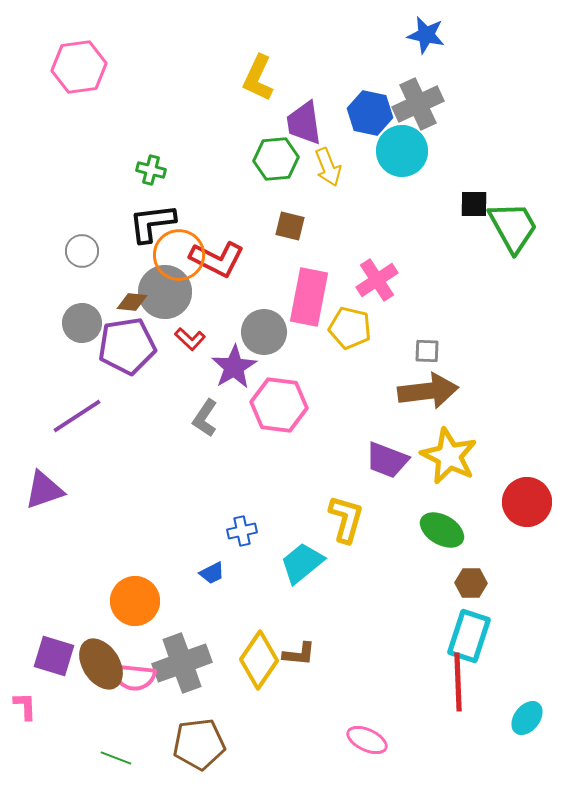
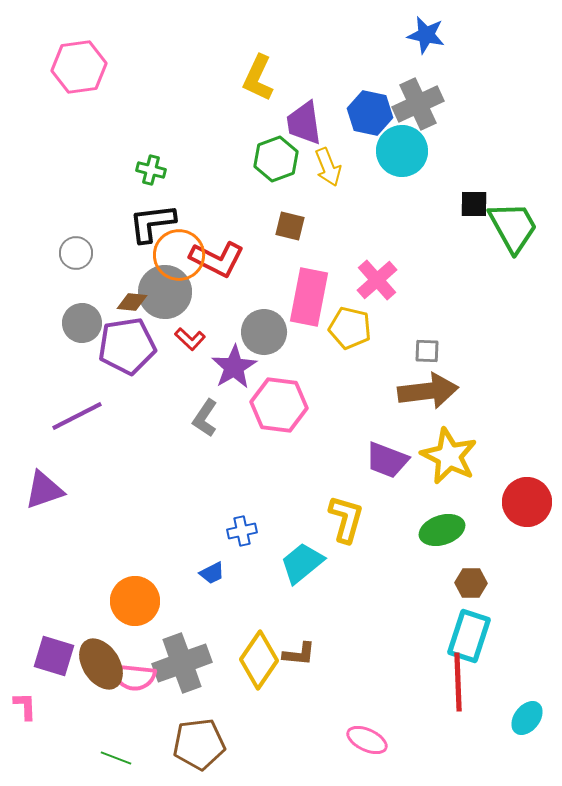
green hexagon at (276, 159): rotated 15 degrees counterclockwise
gray circle at (82, 251): moved 6 px left, 2 px down
pink cross at (377, 280): rotated 9 degrees counterclockwise
purple line at (77, 416): rotated 6 degrees clockwise
green ellipse at (442, 530): rotated 48 degrees counterclockwise
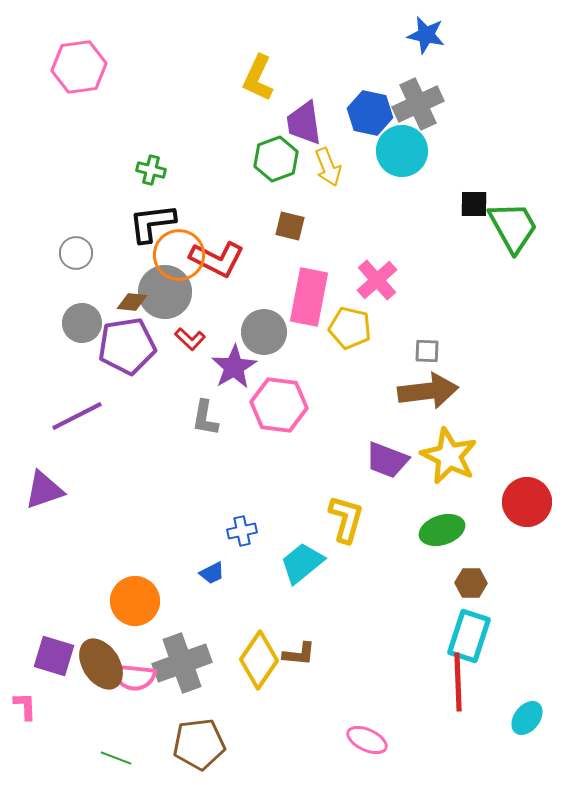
gray L-shape at (205, 418): rotated 24 degrees counterclockwise
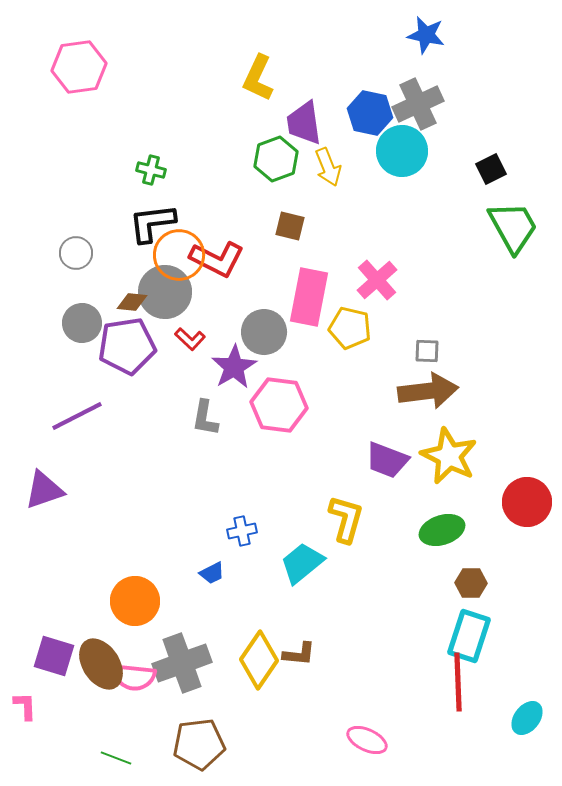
black square at (474, 204): moved 17 px right, 35 px up; rotated 28 degrees counterclockwise
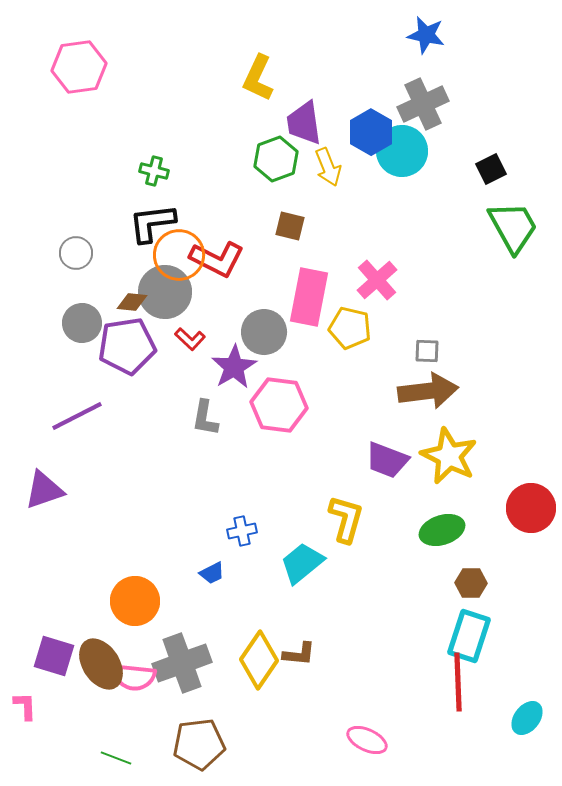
gray cross at (418, 104): moved 5 px right
blue hexagon at (370, 113): moved 1 px right, 19 px down; rotated 18 degrees clockwise
green cross at (151, 170): moved 3 px right, 1 px down
red circle at (527, 502): moved 4 px right, 6 px down
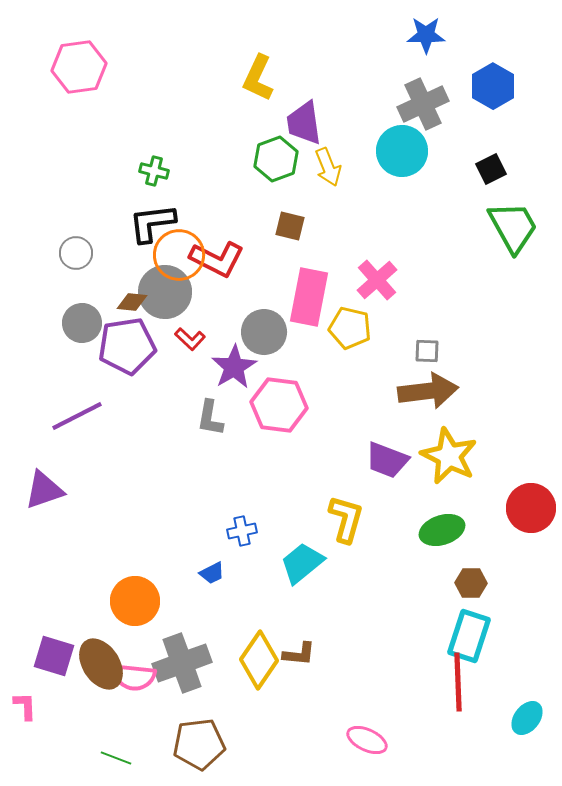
blue star at (426, 35): rotated 12 degrees counterclockwise
blue hexagon at (371, 132): moved 122 px right, 46 px up
gray L-shape at (205, 418): moved 5 px right
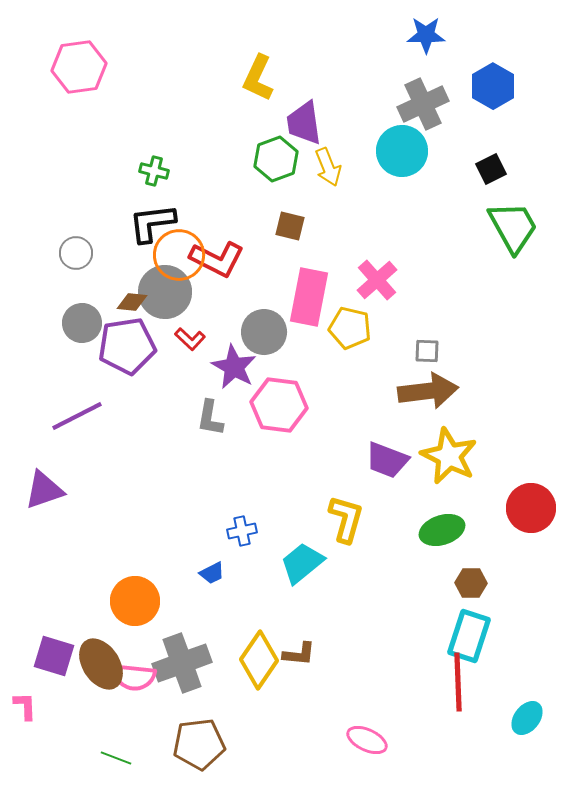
purple star at (234, 367): rotated 12 degrees counterclockwise
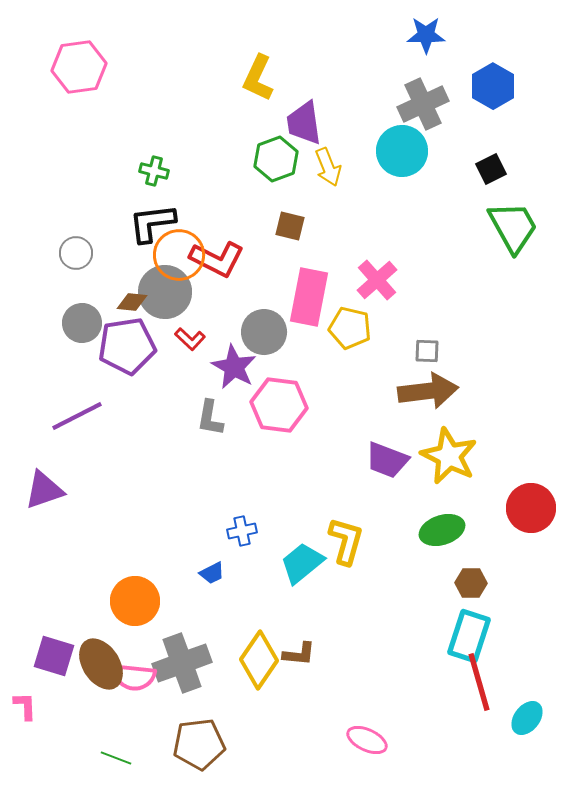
yellow L-shape at (346, 519): moved 22 px down
red line at (458, 682): moved 21 px right; rotated 14 degrees counterclockwise
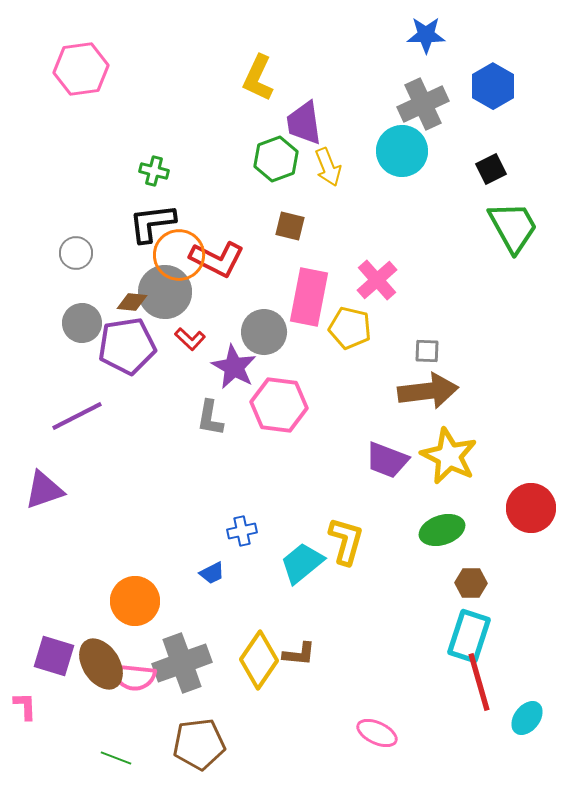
pink hexagon at (79, 67): moved 2 px right, 2 px down
pink ellipse at (367, 740): moved 10 px right, 7 px up
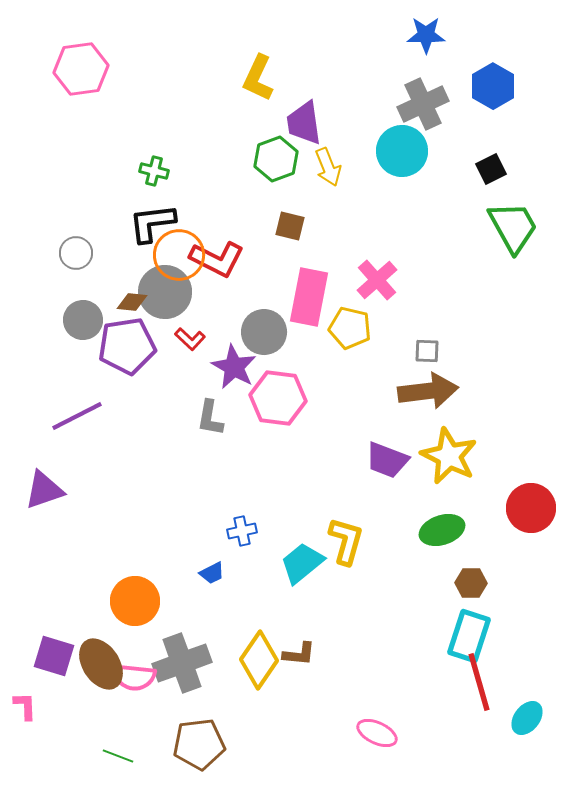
gray circle at (82, 323): moved 1 px right, 3 px up
pink hexagon at (279, 405): moved 1 px left, 7 px up
green line at (116, 758): moved 2 px right, 2 px up
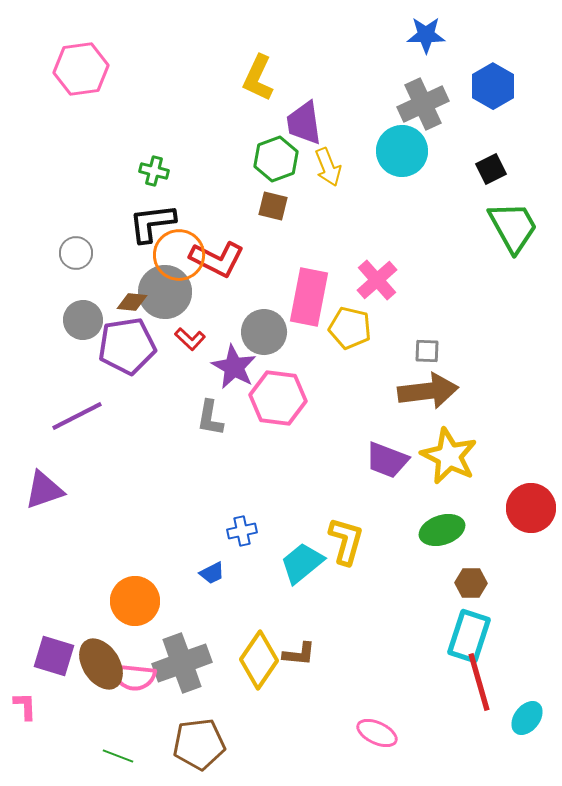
brown square at (290, 226): moved 17 px left, 20 px up
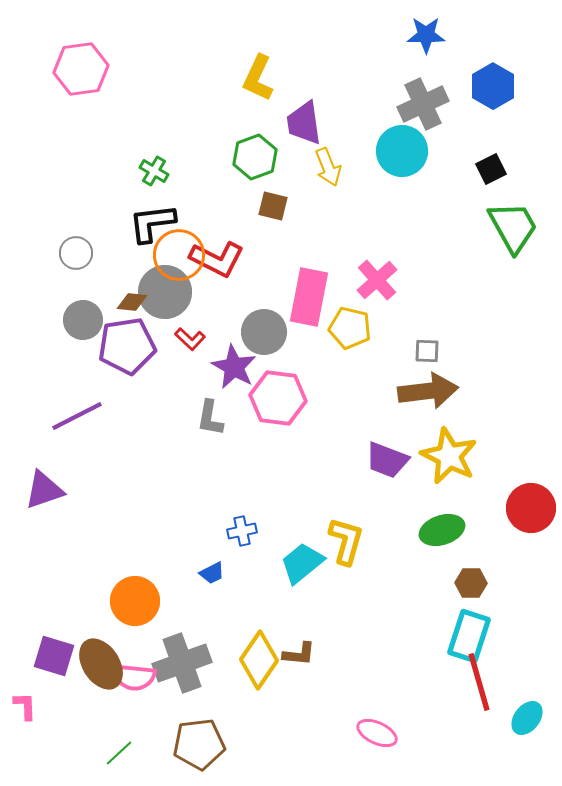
green hexagon at (276, 159): moved 21 px left, 2 px up
green cross at (154, 171): rotated 16 degrees clockwise
green line at (118, 756): moved 1 px right, 3 px up; rotated 64 degrees counterclockwise
